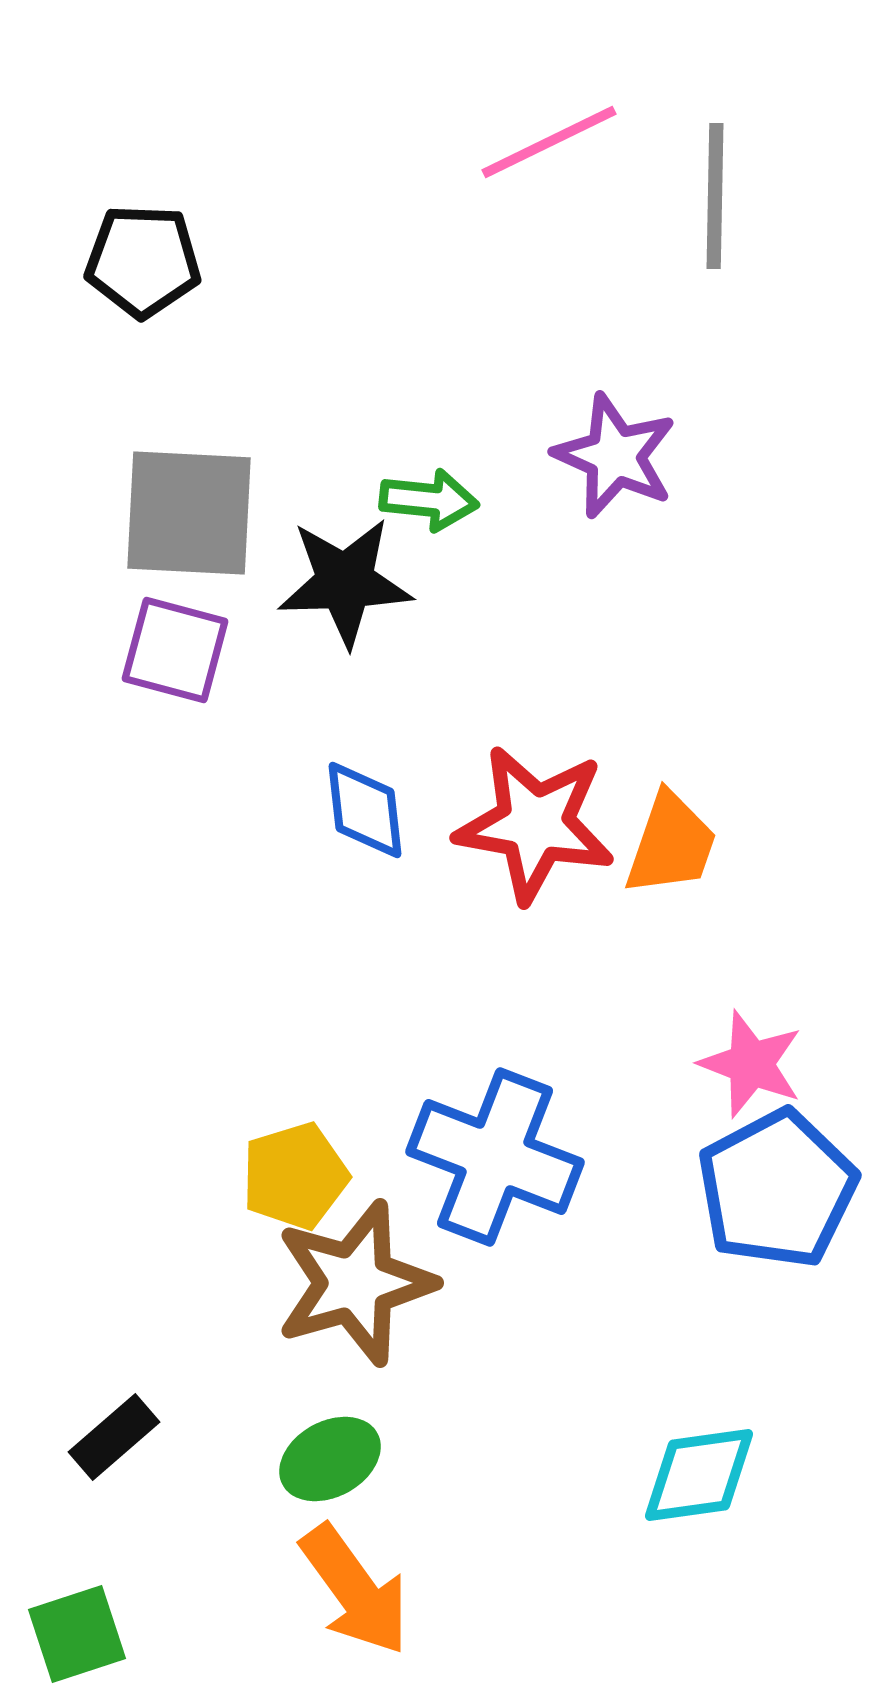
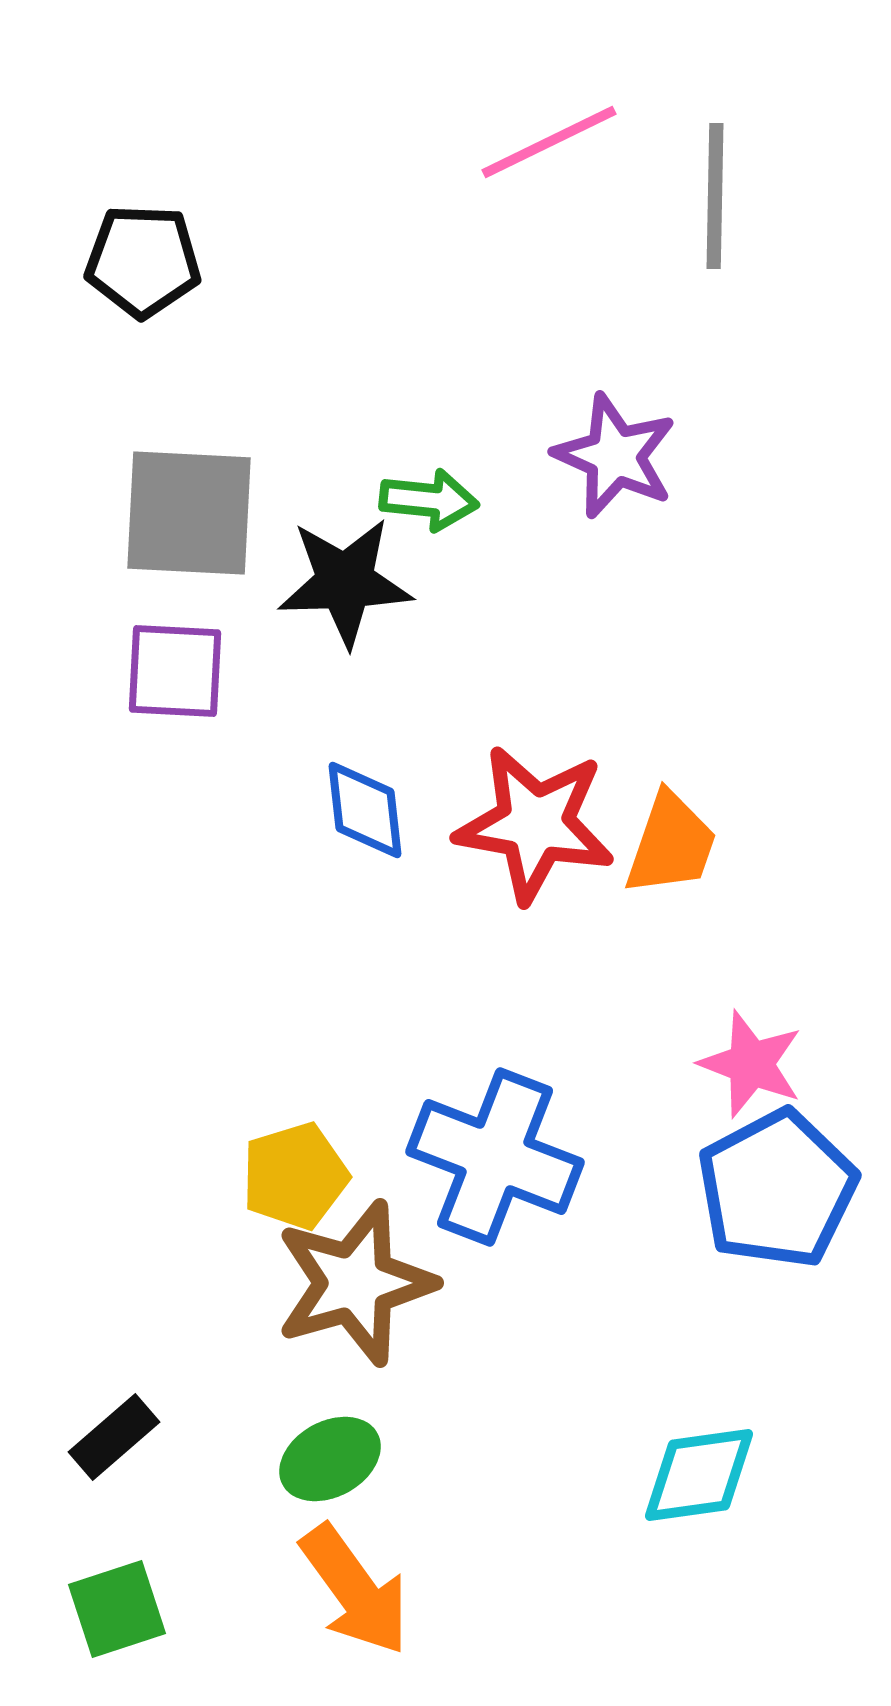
purple square: moved 21 px down; rotated 12 degrees counterclockwise
green square: moved 40 px right, 25 px up
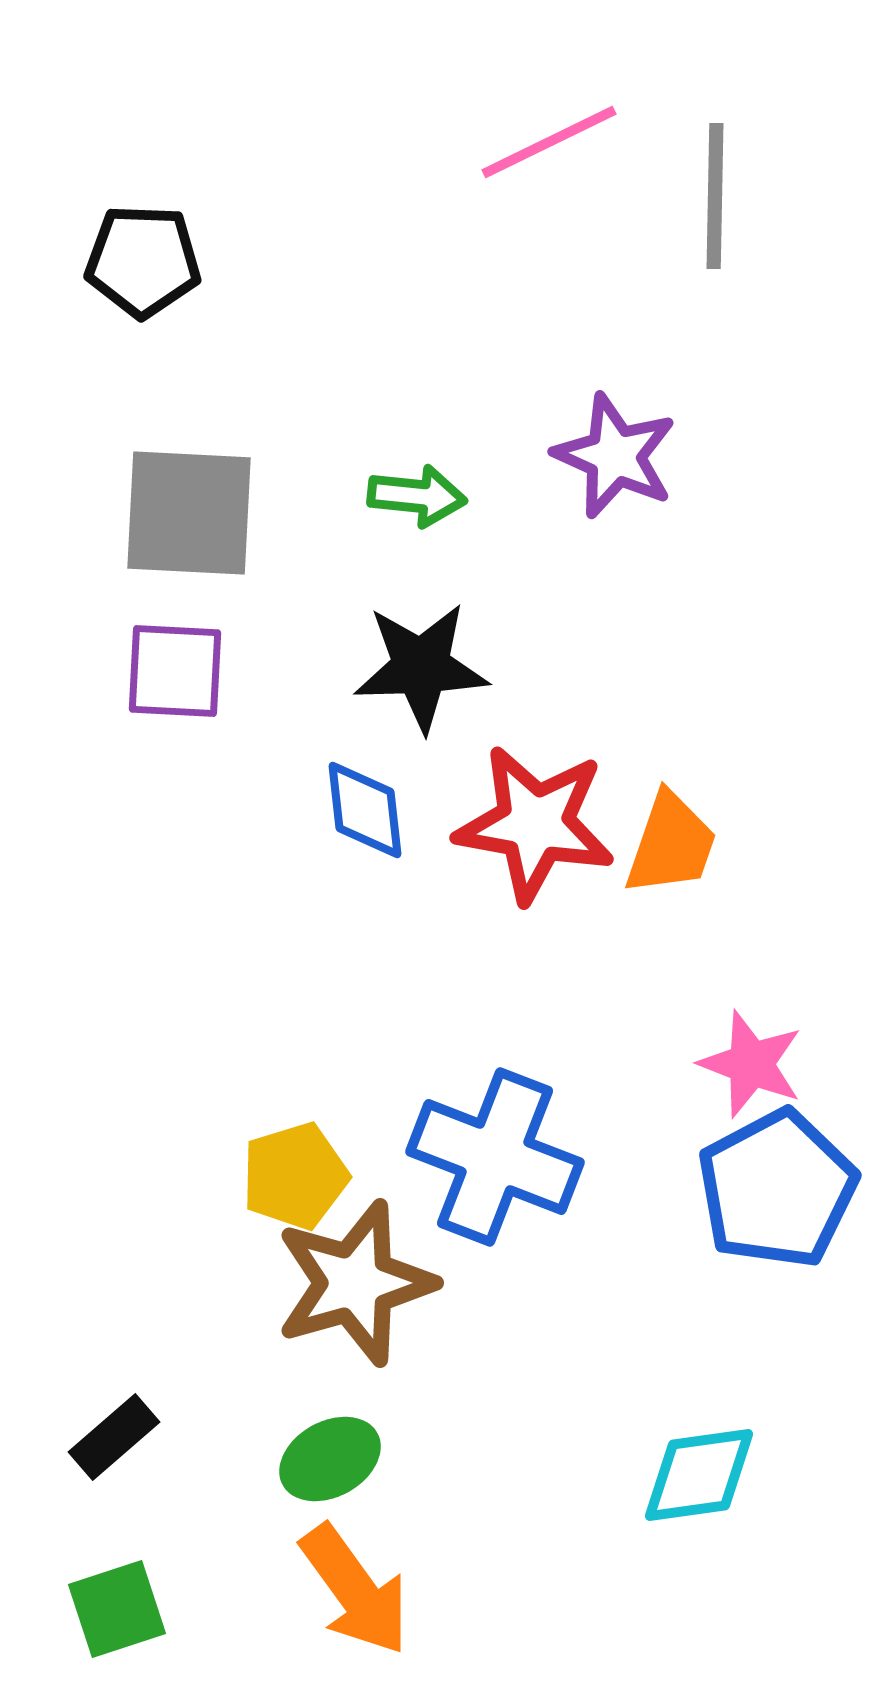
green arrow: moved 12 px left, 4 px up
black star: moved 76 px right, 85 px down
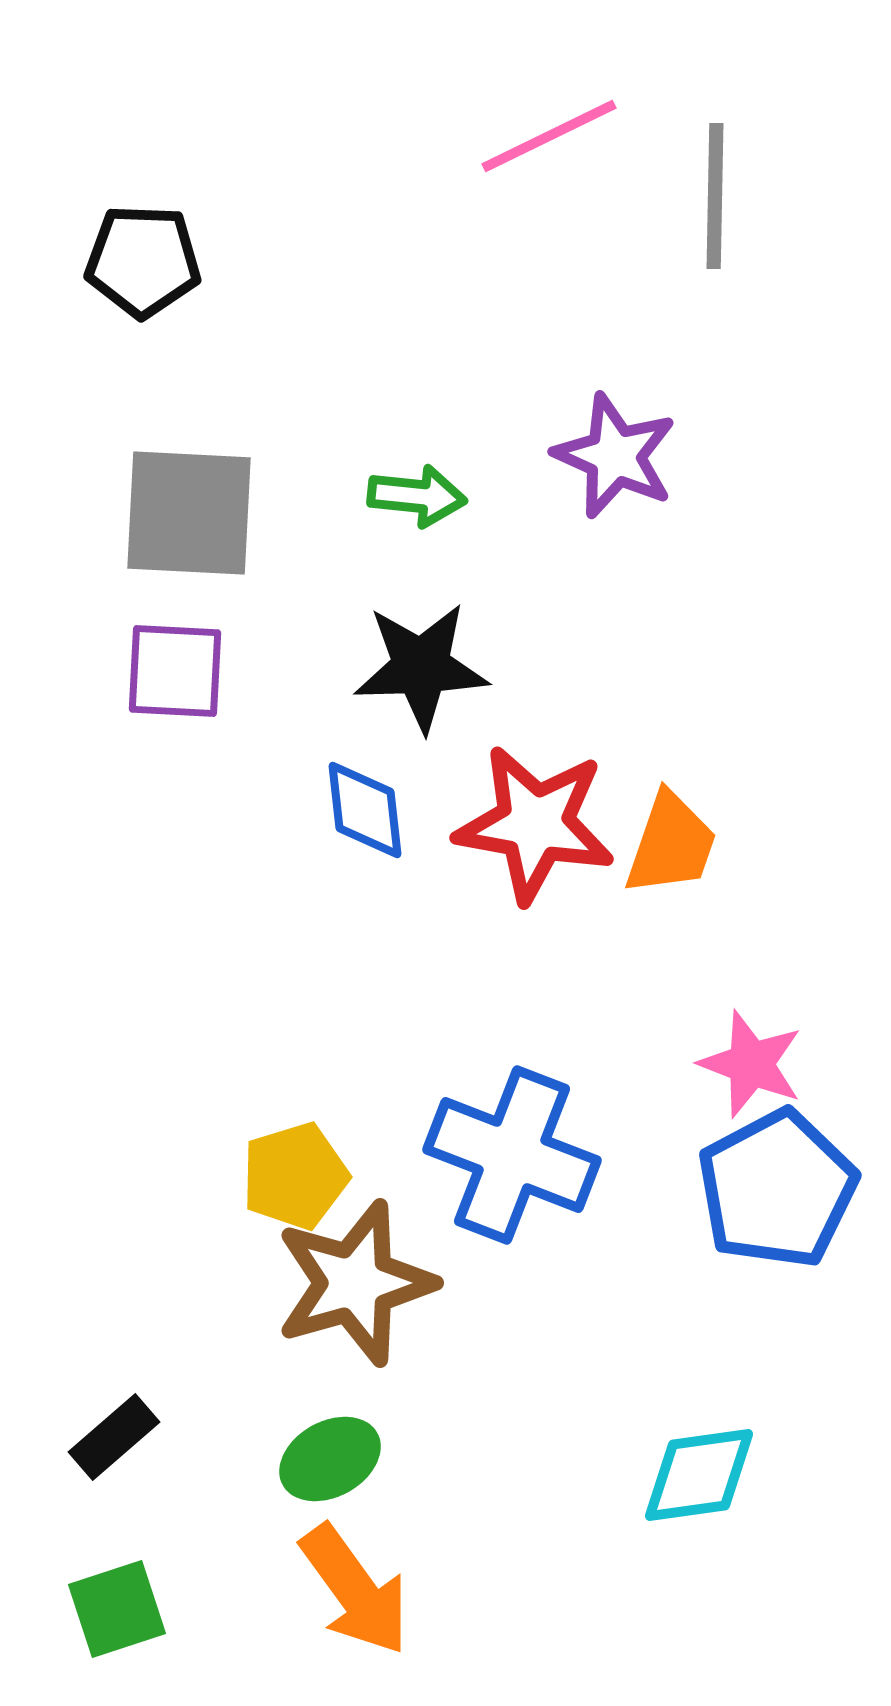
pink line: moved 6 px up
blue cross: moved 17 px right, 2 px up
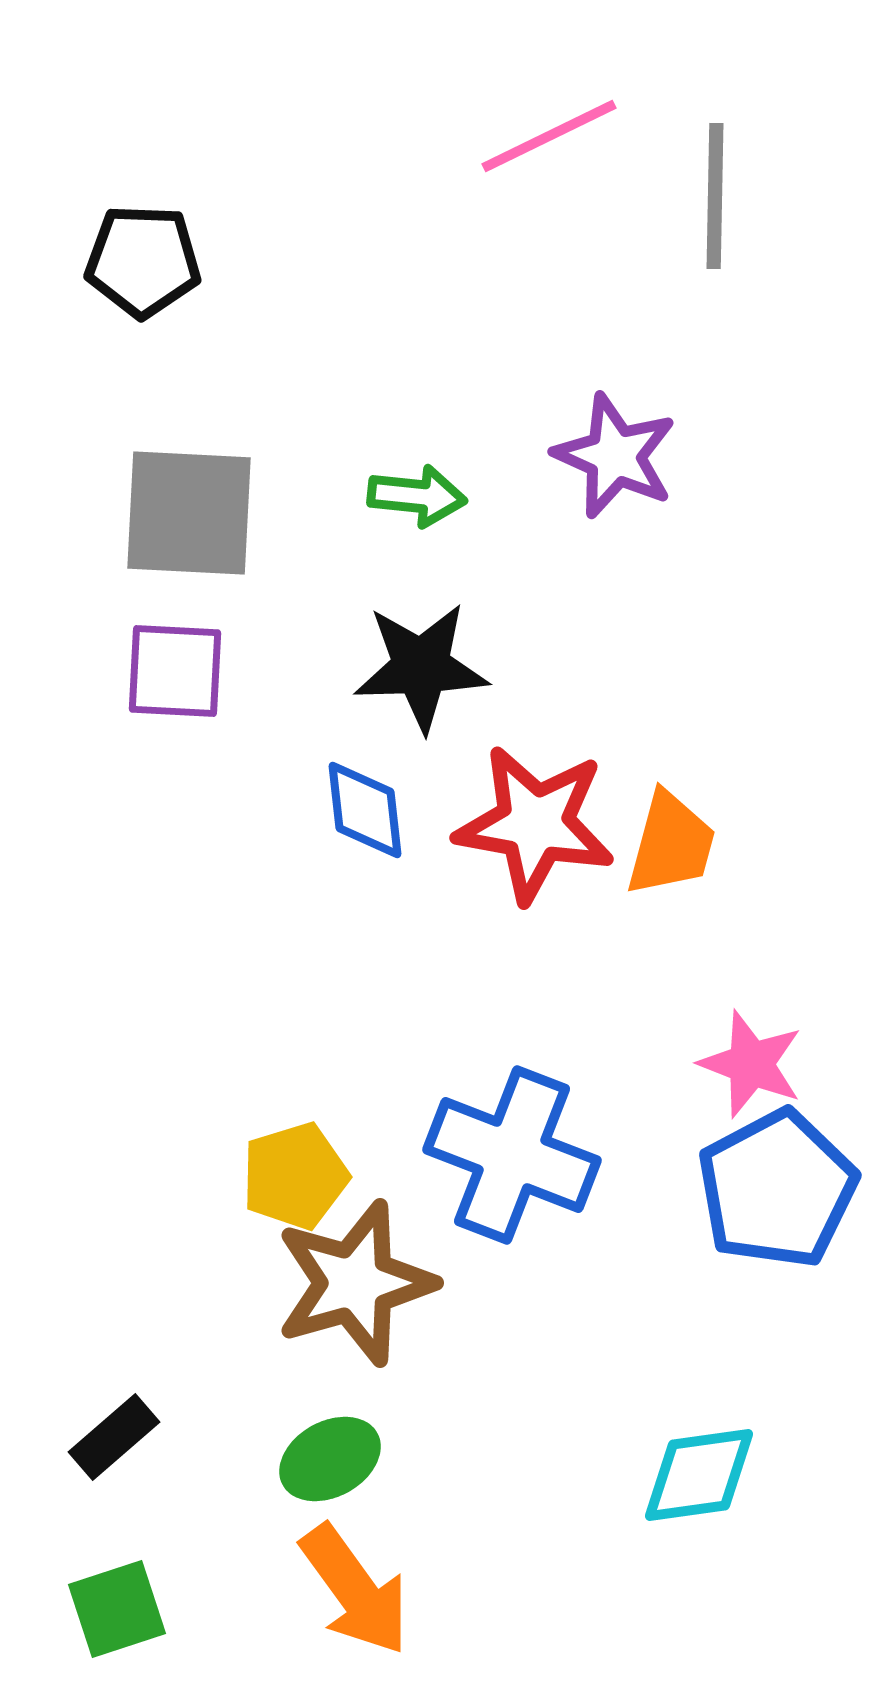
orange trapezoid: rotated 4 degrees counterclockwise
